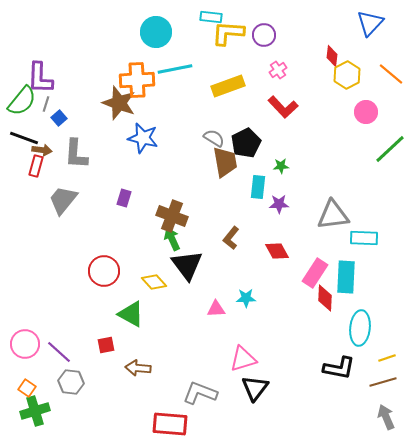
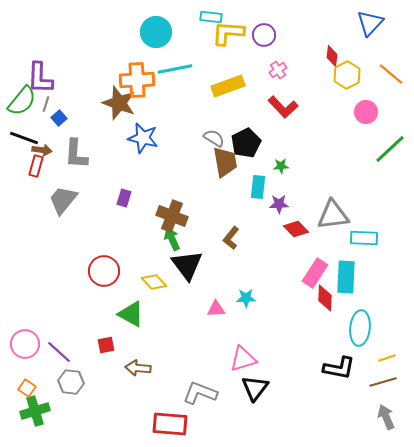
red diamond at (277, 251): moved 19 px right, 22 px up; rotated 15 degrees counterclockwise
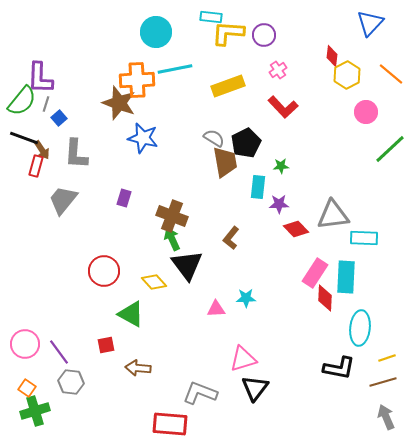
brown arrow at (42, 150): rotated 48 degrees clockwise
purple line at (59, 352): rotated 12 degrees clockwise
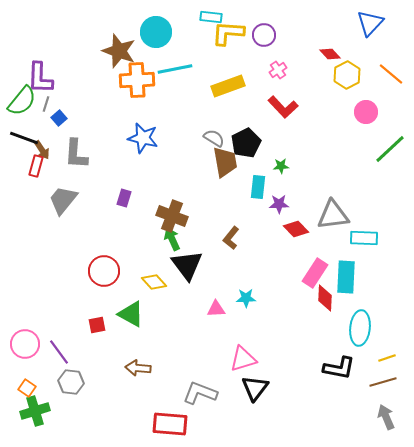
red diamond at (332, 56): moved 2 px left, 2 px up; rotated 50 degrees counterclockwise
brown star at (119, 103): moved 52 px up
red square at (106, 345): moved 9 px left, 20 px up
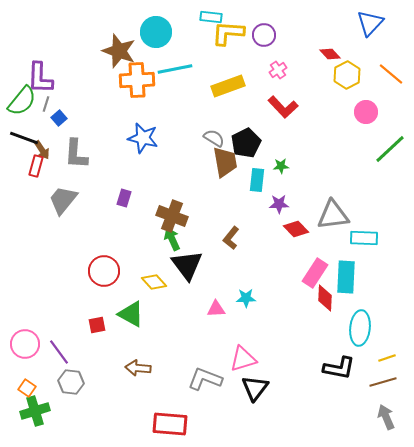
cyan rectangle at (258, 187): moved 1 px left, 7 px up
gray L-shape at (200, 393): moved 5 px right, 14 px up
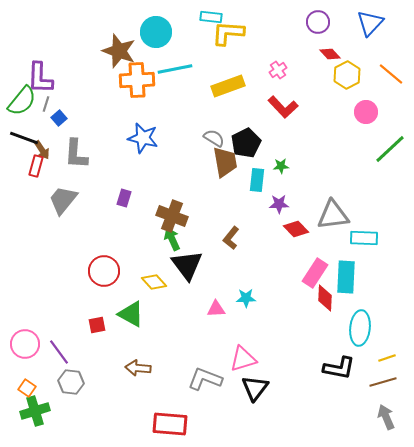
purple circle at (264, 35): moved 54 px right, 13 px up
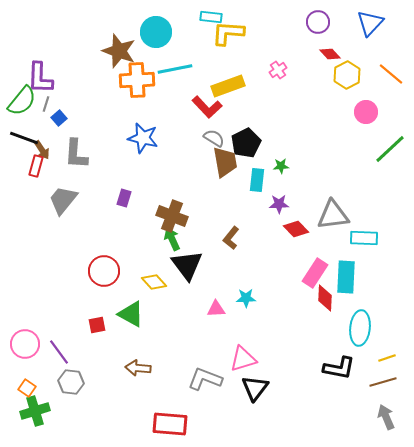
red L-shape at (283, 107): moved 76 px left
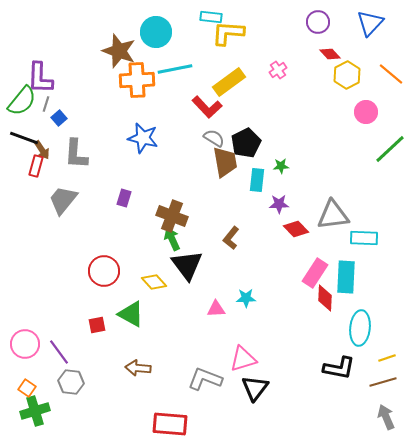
yellow rectangle at (228, 86): moved 1 px right, 4 px up; rotated 16 degrees counterclockwise
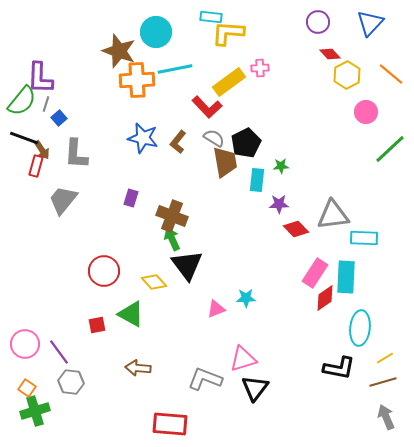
pink cross at (278, 70): moved 18 px left, 2 px up; rotated 30 degrees clockwise
purple rectangle at (124, 198): moved 7 px right
brown L-shape at (231, 238): moved 53 px left, 96 px up
red diamond at (325, 298): rotated 52 degrees clockwise
pink triangle at (216, 309): rotated 18 degrees counterclockwise
yellow line at (387, 358): moved 2 px left; rotated 12 degrees counterclockwise
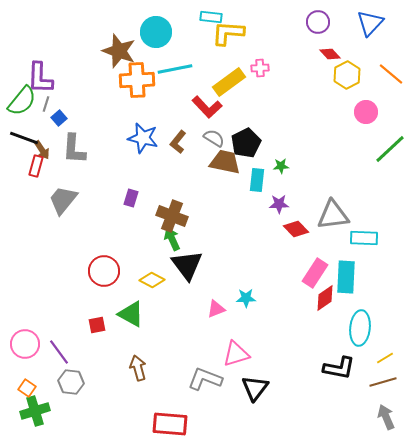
gray L-shape at (76, 154): moved 2 px left, 5 px up
brown trapezoid at (225, 162): rotated 68 degrees counterclockwise
yellow diamond at (154, 282): moved 2 px left, 2 px up; rotated 20 degrees counterclockwise
pink triangle at (243, 359): moved 7 px left, 5 px up
brown arrow at (138, 368): rotated 70 degrees clockwise
